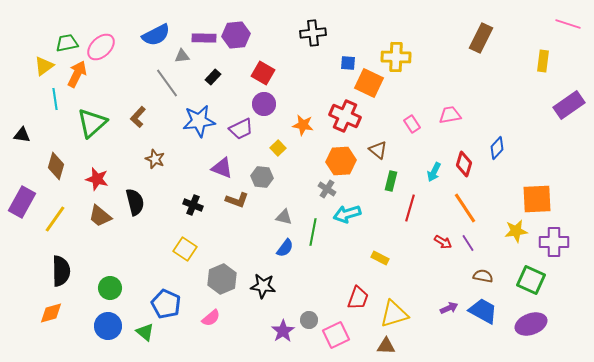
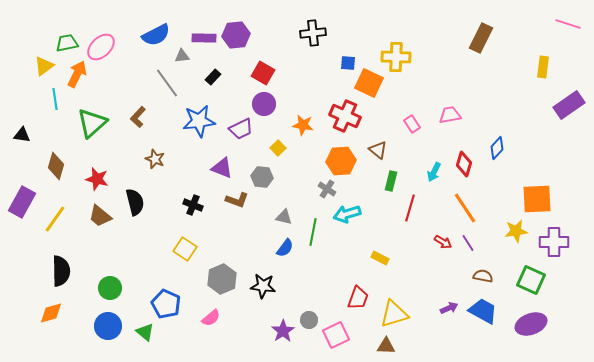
yellow rectangle at (543, 61): moved 6 px down
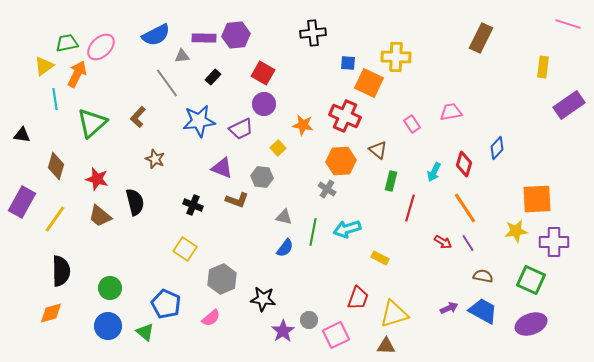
pink trapezoid at (450, 115): moved 1 px right, 3 px up
cyan arrow at (347, 214): moved 15 px down
black star at (263, 286): moved 13 px down
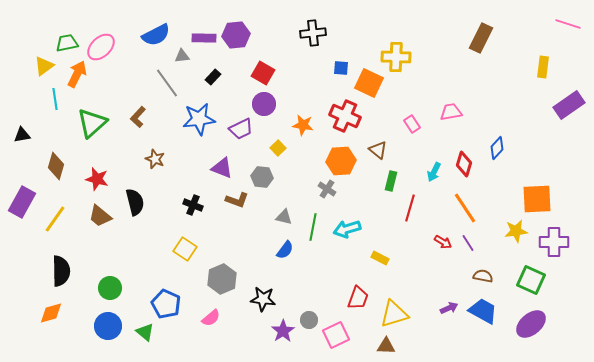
blue square at (348, 63): moved 7 px left, 5 px down
blue star at (199, 121): moved 2 px up
black triangle at (22, 135): rotated 18 degrees counterclockwise
green line at (313, 232): moved 5 px up
blue semicircle at (285, 248): moved 2 px down
purple ellipse at (531, 324): rotated 20 degrees counterclockwise
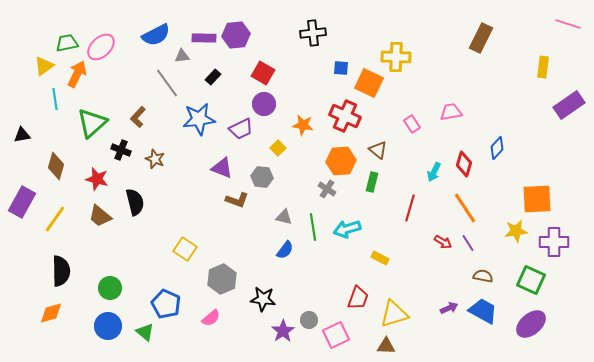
green rectangle at (391, 181): moved 19 px left, 1 px down
black cross at (193, 205): moved 72 px left, 55 px up
green line at (313, 227): rotated 20 degrees counterclockwise
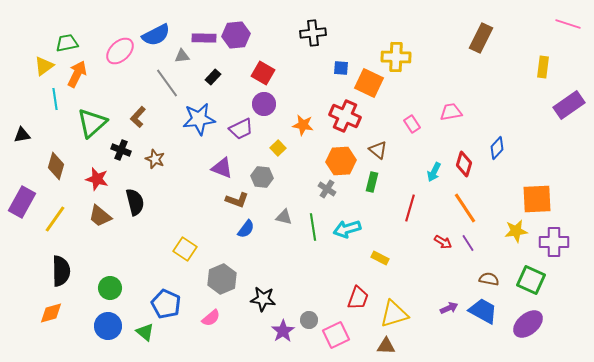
pink ellipse at (101, 47): moved 19 px right, 4 px down
blue semicircle at (285, 250): moved 39 px left, 21 px up
brown semicircle at (483, 276): moved 6 px right, 3 px down
purple ellipse at (531, 324): moved 3 px left
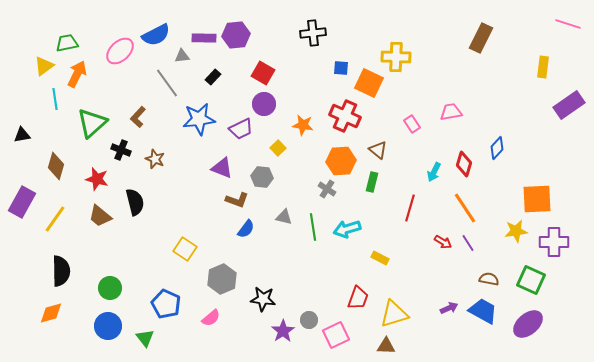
green triangle at (145, 332): moved 6 px down; rotated 12 degrees clockwise
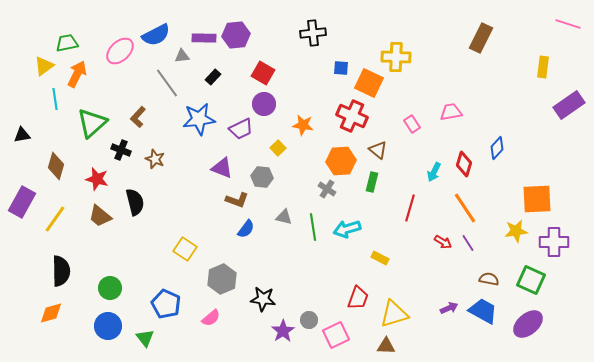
red cross at (345, 116): moved 7 px right
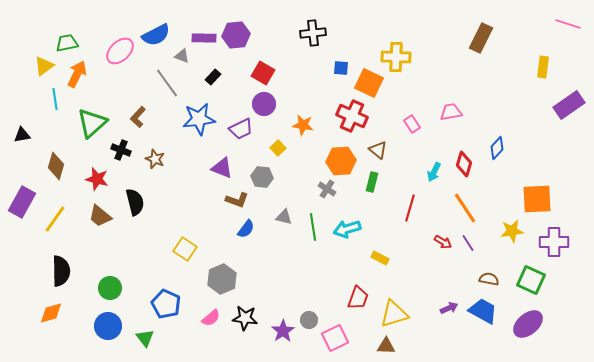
gray triangle at (182, 56): rotated 28 degrees clockwise
yellow star at (516, 231): moved 4 px left
black star at (263, 299): moved 18 px left, 19 px down
pink square at (336, 335): moved 1 px left, 3 px down
